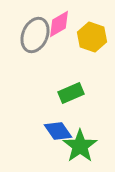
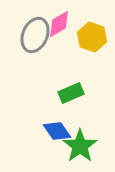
blue diamond: moved 1 px left
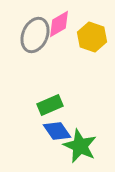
green rectangle: moved 21 px left, 12 px down
green star: rotated 12 degrees counterclockwise
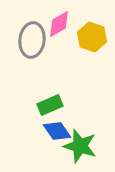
gray ellipse: moved 3 px left, 5 px down; rotated 16 degrees counterclockwise
green star: rotated 8 degrees counterclockwise
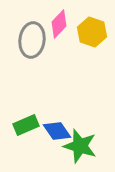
pink diamond: rotated 16 degrees counterclockwise
yellow hexagon: moved 5 px up
green rectangle: moved 24 px left, 20 px down
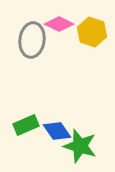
pink diamond: rotated 72 degrees clockwise
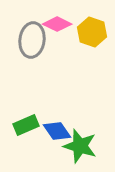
pink diamond: moved 2 px left
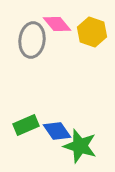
pink diamond: rotated 24 degrees clockwise
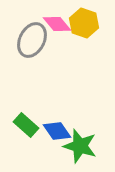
yellow hexagon: moved 8 px left, 9 px up
gray ellipse: rotated 20 degrees clockwise
green rectangle: rotated 65 degrees clockwise
